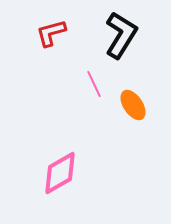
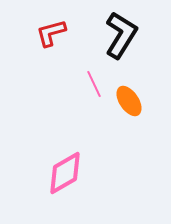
orange ellipse: moved 4 px left, 4 px up
pink diamond: moved 5 px right
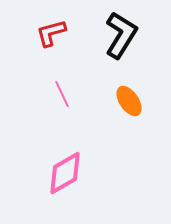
pink line: moved 32 px left, 10 px down
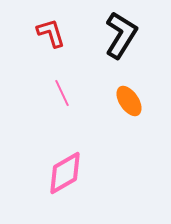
red L-shape: rotated 88 degrees clockwise
pink line: moved 1 px up
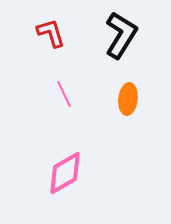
pink line: moved 2 px right, 1 px down
orange ellipse: moved 1 px left, 2 px up; rotated 40 degrees clockwise
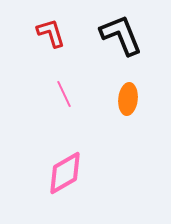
black L-shape: rotated 54 degrees counterclockwise
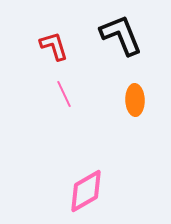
red L-shape: moved 3 px right, 13 px down
orange ellipse: moved 7 px right, 1 px down; rotated 8 degrees counterclockwise
pink diamond: moved 21 px right, 18 px down
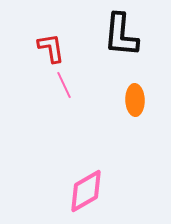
black L-shape: rotated 153 degrees counterclockwise
red L-shape: moved 3 px left, 2 px down; rotated 8 degrees clockwise
pink line: moved 9 px up
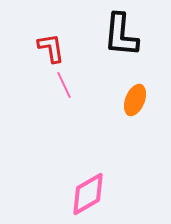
orange ellipse: rotated 24 degrees clockwise
pink diamond: moved 2 px right, 3 px down
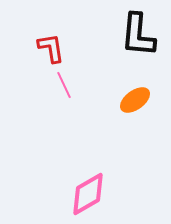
black L-shape: moved 17 px right
orange ellipse: rotated 32 degrees clockwise
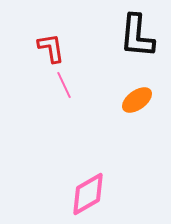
black L-shape: moved 1 px left, 1 px down
orange ellipse: moved 2 px right
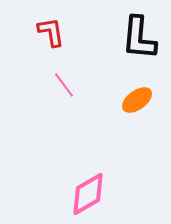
black L-shape: moved 2 px right, 2 px down
red L-shape: moved 16 px up
pink line: rotated 12 degrees counterclockwise
